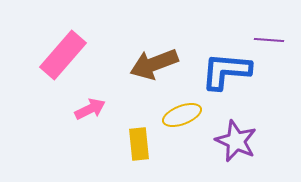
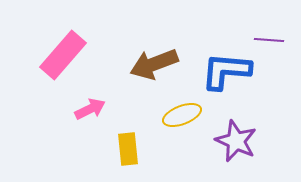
yellow rectangle: moved 11 px left, 5 px down
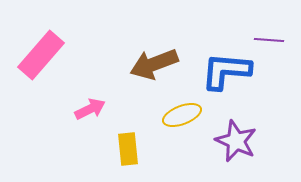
pink rectangle: moved 22 px left
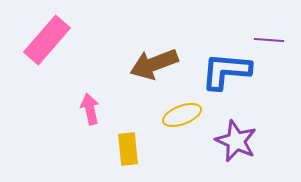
pink rectangle: moved 6 px right, 15 px up
pink arrow: rotated 76 degrees counterclockwise
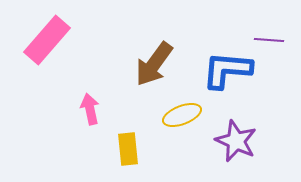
brown arrow: rotated 33 degrees counterclockwise
blue L-shape: moved 1 px right, 1 px up
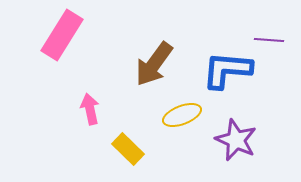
pink rectangle: moved 15 px right, 5 px up; rotated 9 degrees counterclockwise
purple star: moved 1 px up
yellow rectangle: rotated 40 degrees counterclockwise
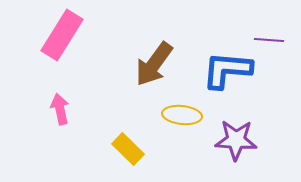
pink arrow: moved 30 px left
yellow ellipse: rotated 27 degrees clockwise
purple star: rotated 21 degrees counterclockwise
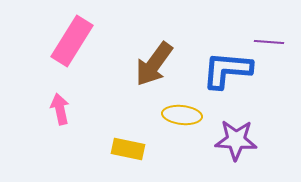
pink rectangle: moved 10 px right, 6 px down
purple line: moved 2 px down
yellow rectangle: rotated 32 degrees counterclockwise
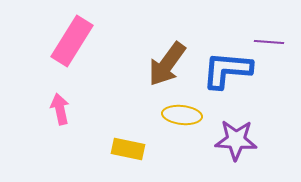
brown arrow: moved 13 px right
